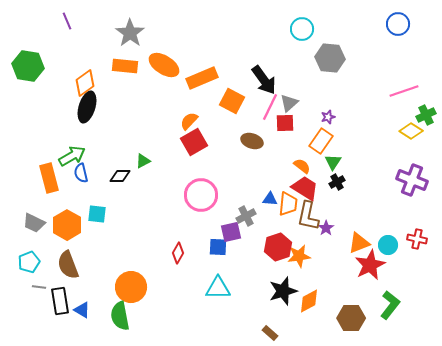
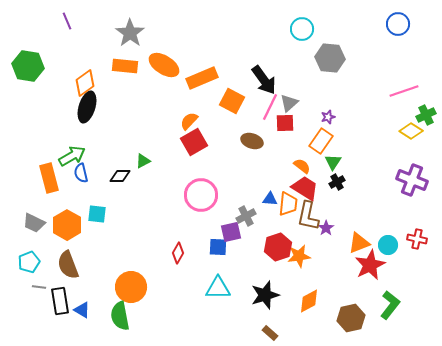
black star at (283, 291): moved 18 px left, 4 px down
brown hexagon at (351, 318): rotated 12 degrees counterclockwise
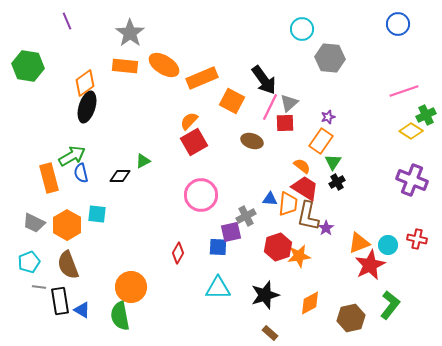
orange diamond at (309, 301): moved 1 px right, 2 px down
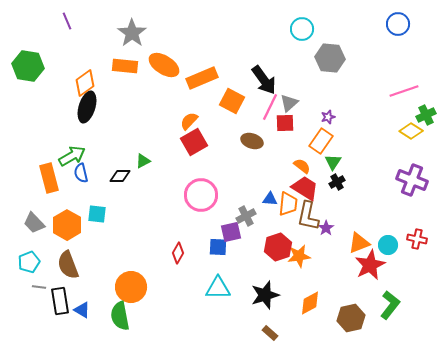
gray star at (130, 33): moved 2 px right
gray trapezoid at (34, 223): rotated 20 degrees clockwise
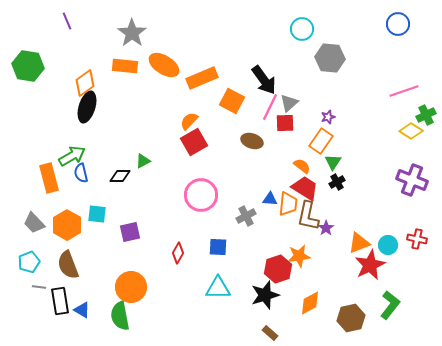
purple square at (231, 232): moved 101 px left
red hexagon at (278, 247): moved 22 px down
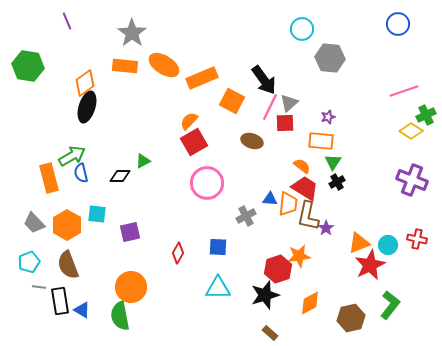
orange rectangle at (321, 141): rotated 60 degrees clockwise
pink circle at (201, 195): moved 6 px right, 12 px up
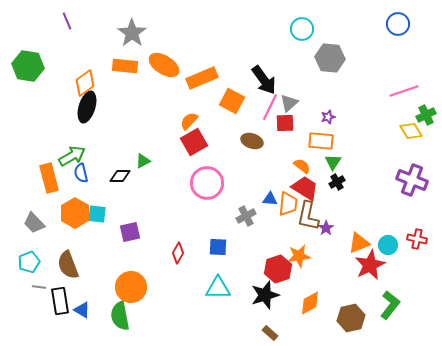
yellow diamond at (411, 131): rotated 25 degrees clockwise
orange hexagon at (67, 225): moved 8 px right, 12 px up
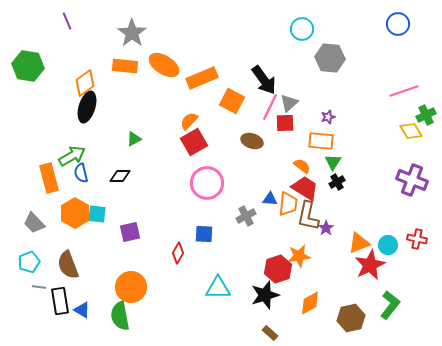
green triangle at (143, 161): moved 9 px left, 22 px up
blue square at (218, 247): moved 14 px left, 13 px up
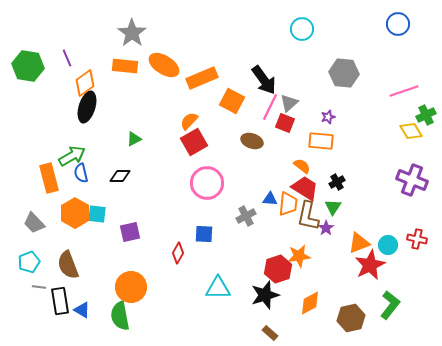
purple line at (67, 21): moved 37 px down
gray hexagon at (330, 58): moved 14 px right, 15 px down
red square at (285, 123): rotated 24 degrees clockwise
green triangle at (333, 162): moved 45 px down
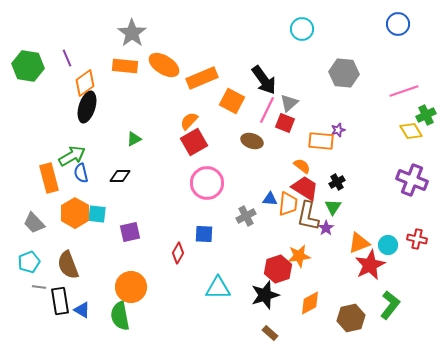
pink line at (270, 107): moved 3 px left, 3 px down
purple star at (328, 117): moved 10 px right, 13 px down
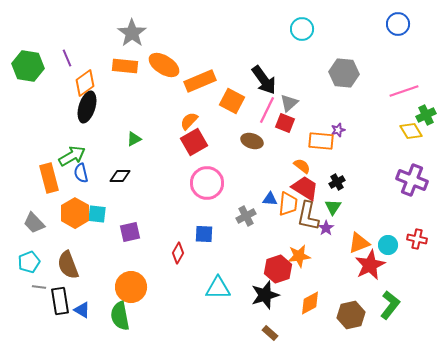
orange rectangle at (202, 78): moved 2 px left, 3 px down
brown hexagon at (351, 318): moved 3 px up
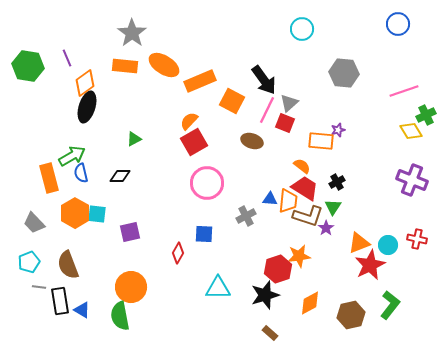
orange trapezoid at (288, 204): moved 3 px up
brown L-shape at (308, 216): rotated 84 degrees counterclockwise
